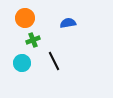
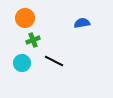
blue semicircle: moved 14 px right
black line: rotated 36 degrees counterclockwise
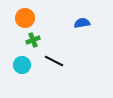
cyan circle: moved 2 px down
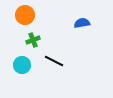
orange circle: moved 3 px up
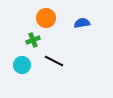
orange circle: moved 21 px right, 3 px down
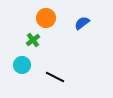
blue semicircle: rotated 28 degrees counterclockwise
green cross: rotated 16 degrees counterclockwise
black line: moved 1 px right, 16 px down
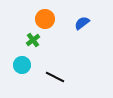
orange circle: moved 1 px left, 1 px down
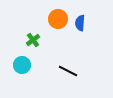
orange circle: moved 13 px right
blue semicircle: moved 2 px left; rotated 49 degrees counterclockwise
black line: moved 13 px right, 6 px up
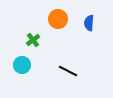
blue semicircle: moved 9 px right
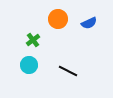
blue semicircle: rotated 119 degrees counterclockwise
cyan circle: moved 7 px right
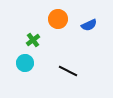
blue semicircle: moved 2 px down
cyan circle: moved 4 px left, 2 px up
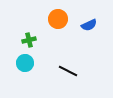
green cross: moved 4 px left; rotated 24 degrees clockwise
